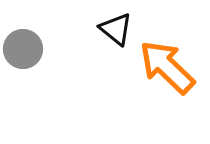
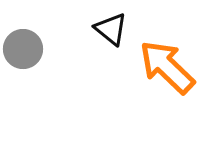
black triangle: moved 5 px left
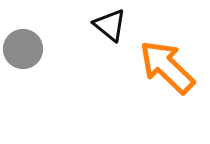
black triangle: moved 1 px left, 4 px up
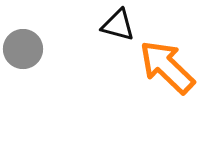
black triangle: moved 8 px right; rotated 24 degrees counterclockwise
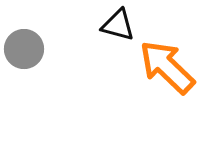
gray circle: moved 1 px right
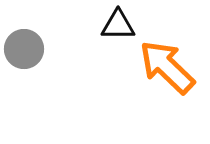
black triangle: rotated 15 degrees counterclockwise
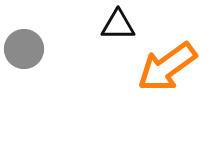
orange arrow: rotated 80 degrees counterclockwise
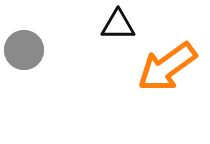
gray circle: moved 1 px down
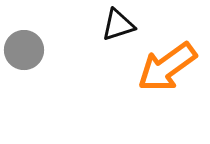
black triangle: rotated 18 degrees counterclockwise
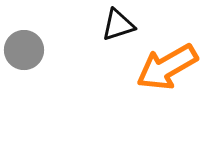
orange arrow: rotated 6 degrees clockwise
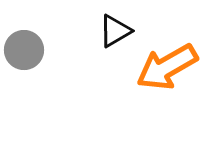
black triangle: moved 3 px left, 6 px down; rotated 12 degrees counterclockwise
